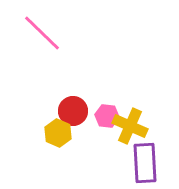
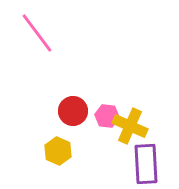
pink line: moved 5 px left; rotated 9 degrees clockwise
yellow hexagon: moved 18 px down
purple rectangle: moved 1 px right, 1 px down
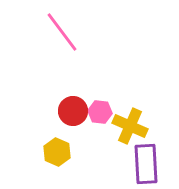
pink line: moved 25 px right, 1 px up
pink hexagon: moved 7 px left, 4 px up
yellow hexagon: moved 1 px left, 1 px down
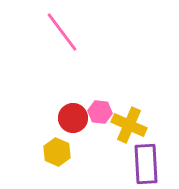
red circle: moved 7 px down
yellow cross: moved 1 px left, 1 px up
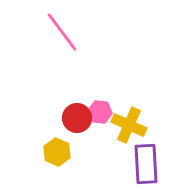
red circle: moved 4 px right
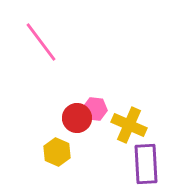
pink line: moved 21 px left, 10 px down
pink hexagon: moved 5 px left, 3 px up
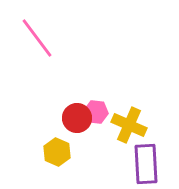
pink line: moved 4 px left, 4 px up
pink hexagon: moved 1 px right, 3 px down
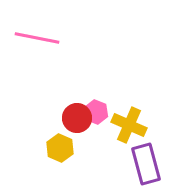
pink line: rotated 42 degrees counterclockwise
pink hexagon: rotated 15 degrees clockwise
yellow hexagon: moved 3 px right, 4 px up
purple rectangle: rotated 12 degrees counterclockwise
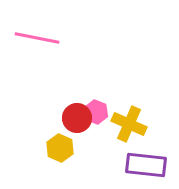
yellow cross: moved 1 px up
purple rectangle: moved 1 px down; rotated 69 degrees counterclockwise
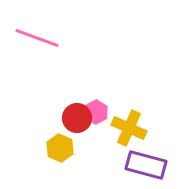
pink line: rotated 9 degrees clockwise
pink hexagon: rotated 10 degrees clockwise
yellow cross: moved 4 px down
purple rectangle: rotated 9 degrees clockwise
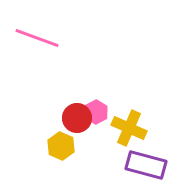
yellow hexagon: moved 1 px right, 2 px up
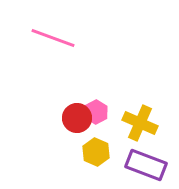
pink line: moved 16 px right
yellow cross: moved 11 px right, 5 px up
yellow hexagon: moved 35 px right, 6 px down
purple rectangle: rotated 6 degrees clockwise
